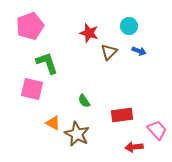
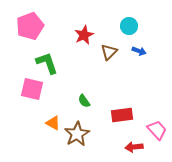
red star: moved 5 px left, 2 px down; rotated 30 degrees clockwise
brown star: rotated 15 degrees clockwise
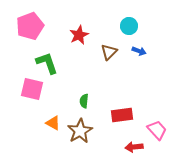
red star: moved 5 px left
green semicircle: rotated 40 degrees clockwise
brown star: moved 3 px right, 3 px up
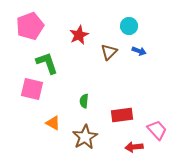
brown star: moved 5 px right, 6 px down
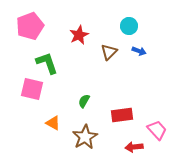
green semicircle: rotated 24 degrees clockwise
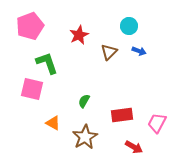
pink trapezoid: moved 7 px up; rotated 110 degrees counterclockwise
red arrow: rotated 144 degrees counterclockwise
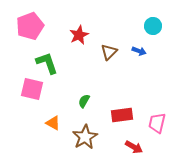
cyan circle: moved 24 px right
pink trapezoid: rotated 15 degrees counterclockwise
